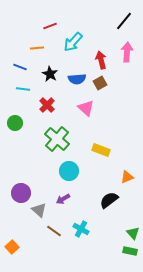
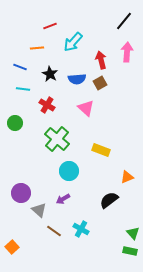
red cross: rotated 14 degrees counterclockwise
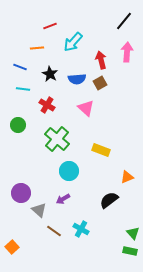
green circle: moved 3 px right, 2 px down
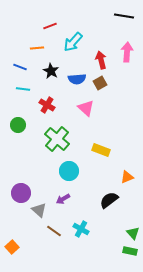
black line: moved 5 px up; rotated 60 degrees clockwise
black star: moved 1 px right, 3 px up
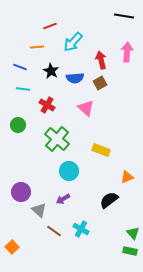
orange line: moved 1 px up
blue semicircle: moved 2 px left, 1 px up
purple circle: moved 1 px up
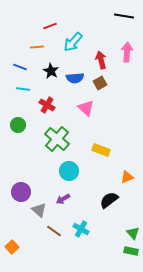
green rectangle: moved 1 px right
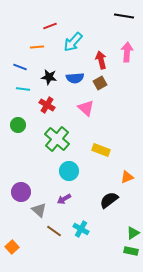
black star: moved 2 px left, 6 px down; rotated 21 degrees counterclockwise
purple arrow: moved 1 px right
green triangle: rotated 40 degrees clockwise
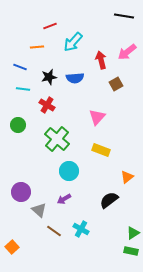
pink arrow: rotated 132 degrees counterclockwise
black star: rotated 21 degrees counterclockwise
brown square: moved 16 px right, 1 px down
pink triangle: moved 11 px right, 9 px down; rotated 30 degrees clockwise
orange triangle: rotated 16 degrees counterclockwise
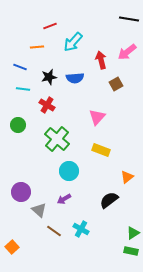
black line: moved 5 px right, 3 px down
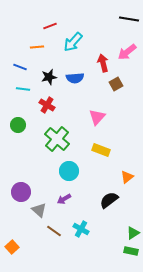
red arrow: moved 2 px right, 3 px down
